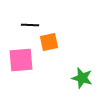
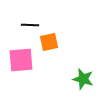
green star: moved 1 px right, 1 px down
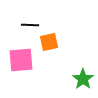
green star: rotated 20 degrees clockwise
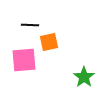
pink square: moved 3 px right
green star: moved 1 px right, 2 px up
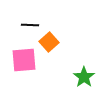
orange square: rotated 30 degrees counterclockwise
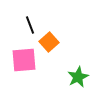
black line: rotated 66 degrees clockwise
green star: moved 6 px left; rotated 10 degrees clockwise
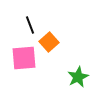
pink square: moved 2 px up
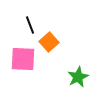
pink square: moved 1 px left, 1 px down; rotated 8 degrees clockwise
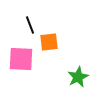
orange square: rotated 36 degrees clockwise
pink square: moved 2 px left
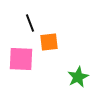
black line: moved 2 px up
